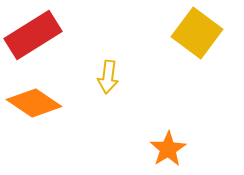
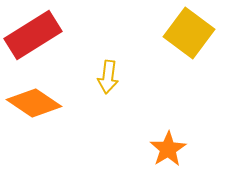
yellow square: moved 8 px left
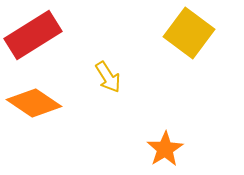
yellow arrow: rotated 40 degrees counterclockwise
orange star: moved 3 px left
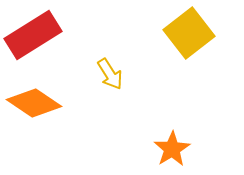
yellow square: rotated 15 degrees clockwise
yellow arrow: moved 2 px right, 3 px up
orange star: moved 7 px right
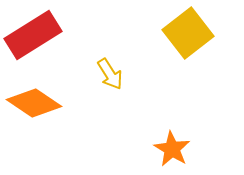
yellow square: moved 1 px left
orange star: rotated 9 degrees counterclockwise
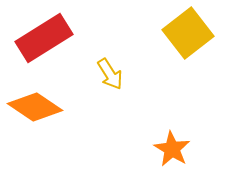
red rectangle: moved 11 px right, 3 px down
orange diamond: moved 1 px right, 4 px down
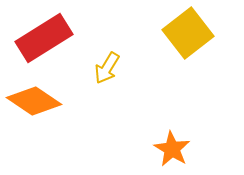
yellow arrow: moved 3 px left, 6 px up; rotated 64 degrees clockwise
orange diamond: moved 1 px left, 6 px up
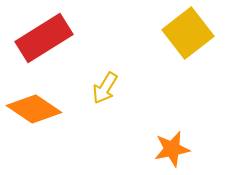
yellow arrow: moved 2 px left, 20 px down
orange diamond: moved 8 px down
orange star: rotated 30 degrees clockwise
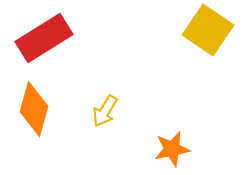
yellow square: moved 20 px right, 3 px up; rotated 18 degrees counterclockwise
yellow arrow: moved 23 px down
orange diamond: rotated 72 degrees clockwise
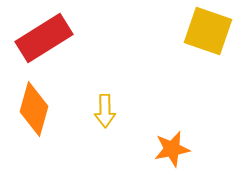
yellow square: moved 1 px down; rotated 15 degrees counterclockwise
yellow arrow: rotated 32 degrees counterclockwise
